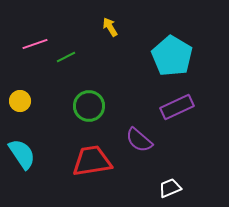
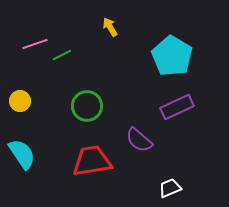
green line: moved 4 px left, 2 px up
green circle: moved 2 px left
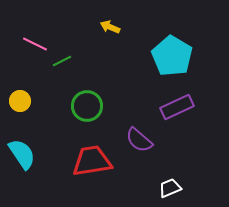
yellow arrow: rotated 36 degrees counterclockwise
pink line: rotated 45 degrees clockwise
green line: moved 6 px down
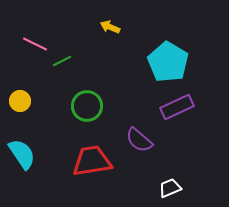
cyan pentagon: moved 4 px left, 6 px down
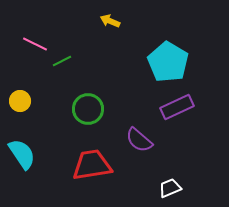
yellow arrow: moved 6 px up
green circle: moved 1 px right, 3 px down
red trapezoid: moved 4 px down
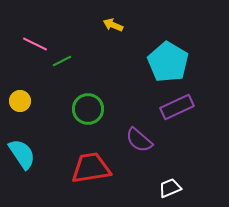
yellow arrow: moved 3 px right, 4 px down
red trapezoid: moved 1 px left, 3 px down
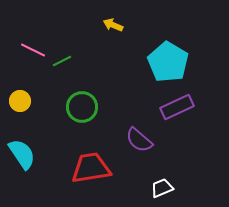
pink line: moved 2 px left, 6 px down
green circle: moved 6 px left, 2 px up
white trapezoid: moved 8 px left
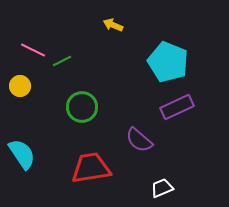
cyan pentagon: rotated 9 degrees counterclockwise
yellow circle: moved 15 px up
